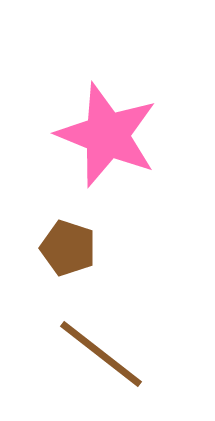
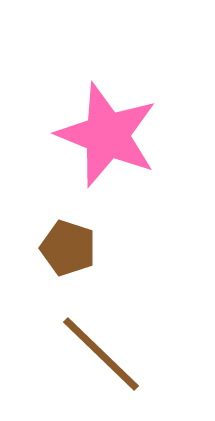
brown line: rotated 6 degrees clockwise
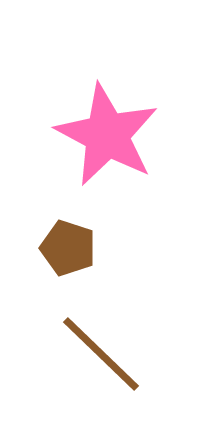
pink star: rotated 6 degrees clockwise
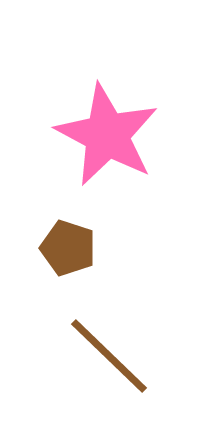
brown line: moved 8 px right, 2 px down
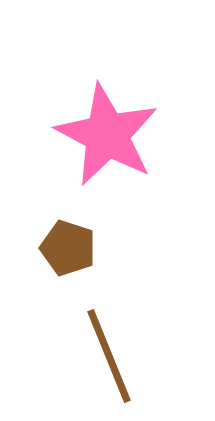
brown line: rotated 24 degrees clockwise
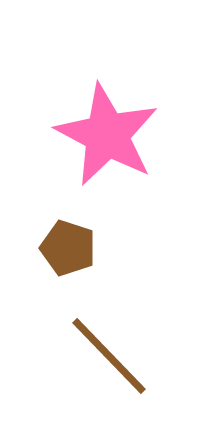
brown line: rotated 22 degrees counterclockwise
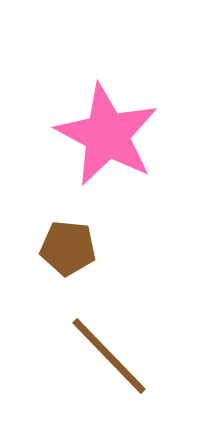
brown pentagon: rotated 12 degrees counterclockwise
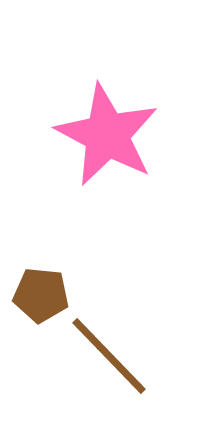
brown pentagon: moved 27 px left, 47 px down
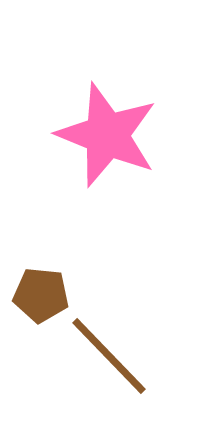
pink star: rotated 6 degrees counterclockwise
